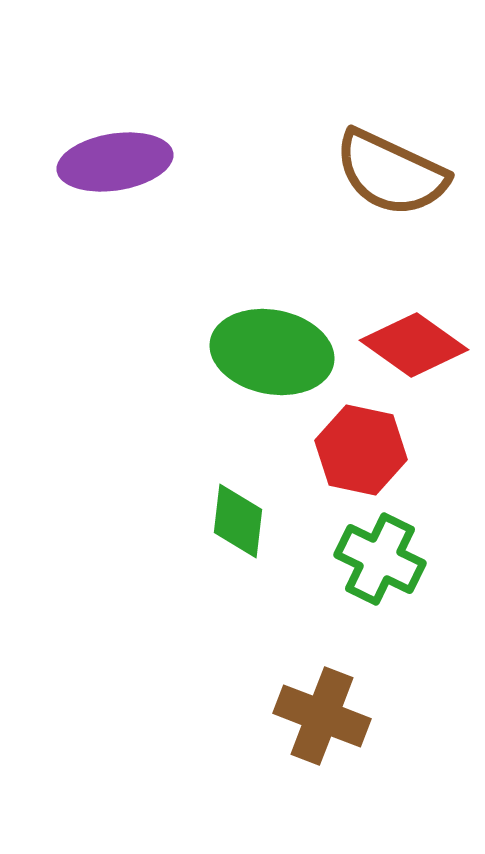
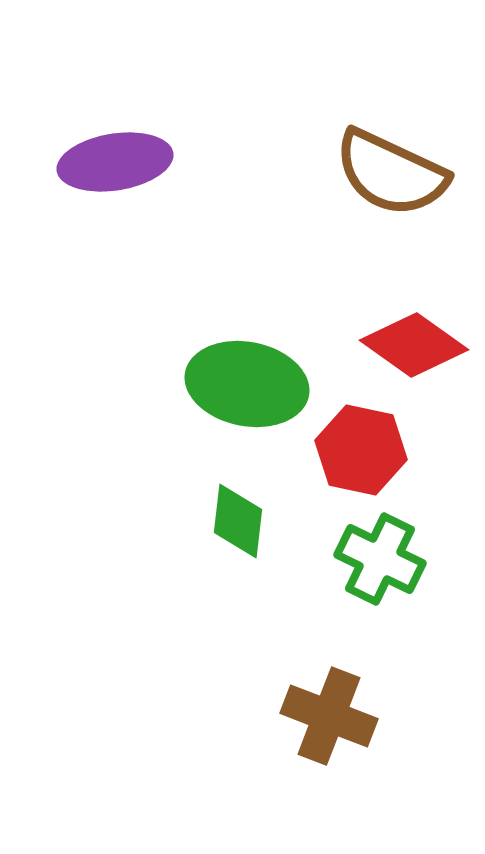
green ellipse: moved 25 px left, 32 px down
brown cross: moved 7 px right
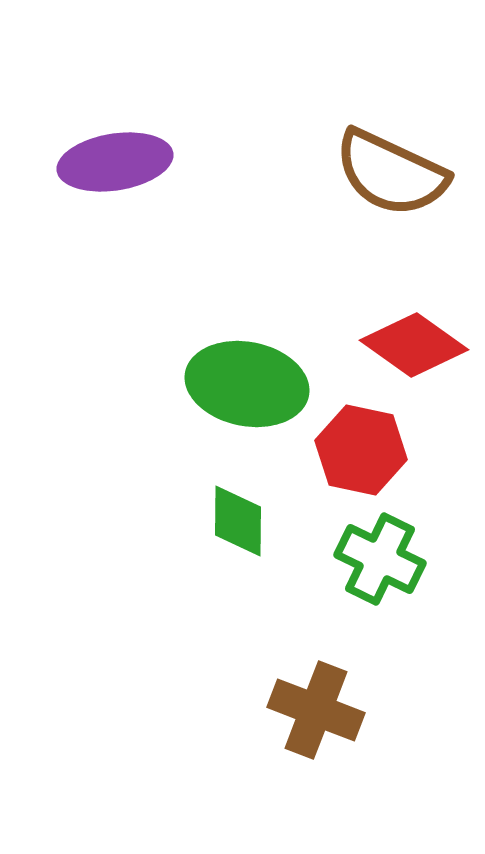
green diamond: rotated 6 degrees counterclockwise
brown cross: moved 13 px left, 6 px up
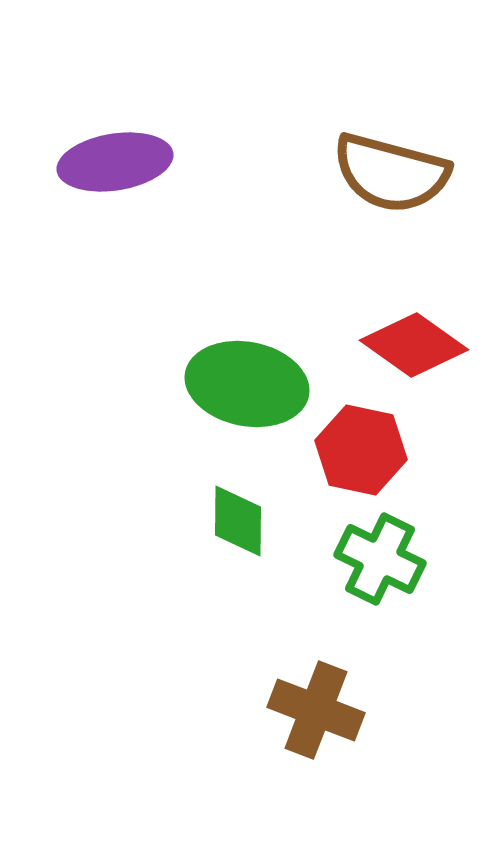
brown semicircle: rotated 10 degrees counterclockwise
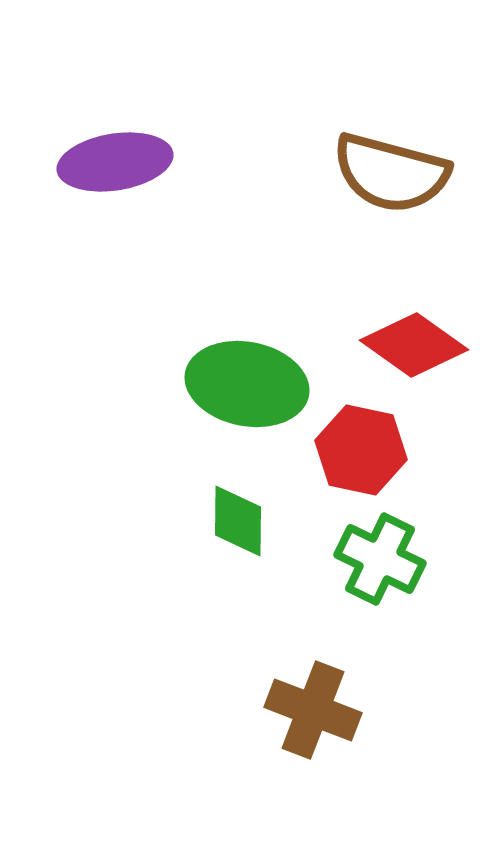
brown cross: moved 3 px left
